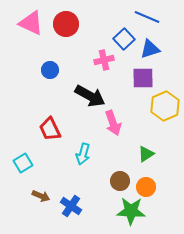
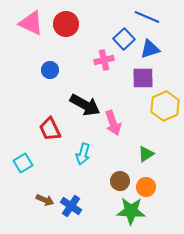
black arrow: moved 5 px left, 9 px down
brown arrow: moved 4 px right, 4 px down
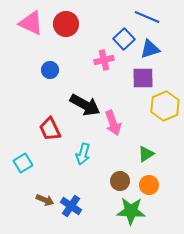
orange circle: moved 3 px right, 2 px up
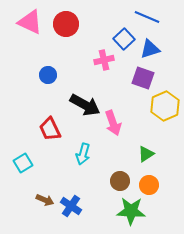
pink triangle: moved 1 px left, 1 px up
blue circle: moved 2 px left, 5 px down
purple square: rotated 20 degrees clockwise
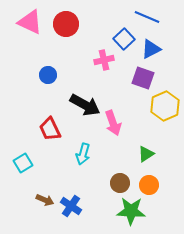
blue triangle: moved 1 px right; rotated 10 degrees counterclockwise
brown circle: moved 2 px down
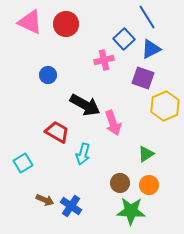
blue line: rotated 35 degrees clockwise
red trapezoid: moved 7 px right, 3 px down; rotated 145 degrees clockwise
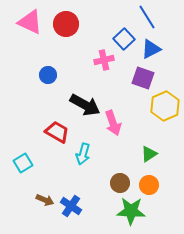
green triangle: moved 3 px right
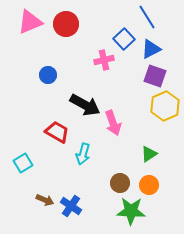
pink triangle: rotated 48 degrees counterclockwise
purple square: moved 12 px right, 2 px up
